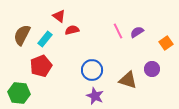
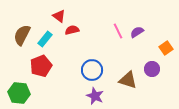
orange square: moved 5 px down
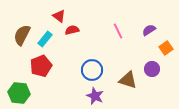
purple semicircle: moved 12 px right, 2 px up
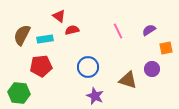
cyan rectangle: rotated 42 degrees clockwise
orange square: rotated 24 degrees clockwise
red pentagon: rotated 15 degrees clockwise
blue circle: moved 4 px left, 3 px up
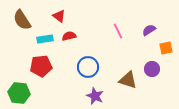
red semicircle: moved 3 px left, 6 px down
brown semicircle: moved 15 px up; rotated 60 degrees counterclockwise
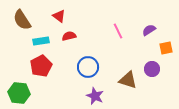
cyan rectangle: moved 4 px left, 2 px down
red pentagon: rotated 20 degrees counterclockwise
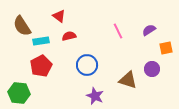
brown semicircle: moved 6 px down
blue circle: moved 1 px left, 2 px up
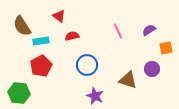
red semicircle: moved 3 px right
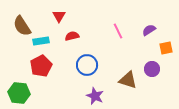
red triangle: rotated 24 degrees clockwise
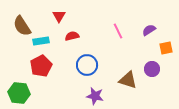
purple star: rotated 12 degrees counterclockwise
